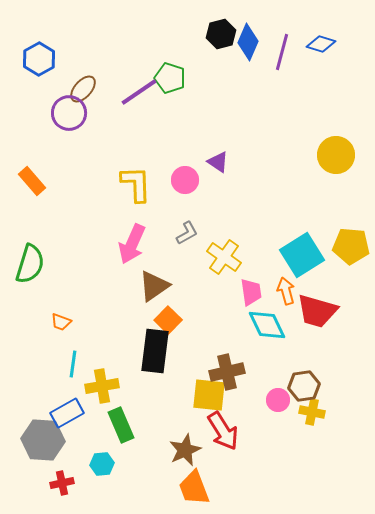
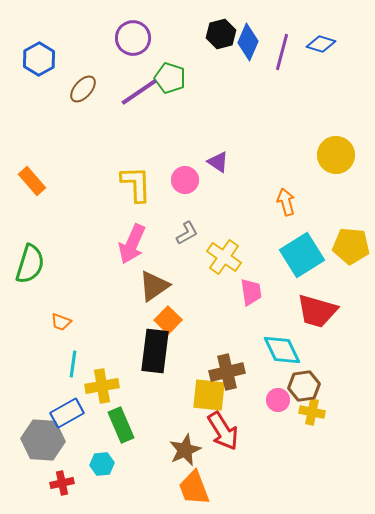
purple circle at (69, 113): moved 64 px right, 75 px up
orange arrow at (286, 291): moved 89 px up
cyan diamond at (267, 325): moved 15 px right, 25 px down
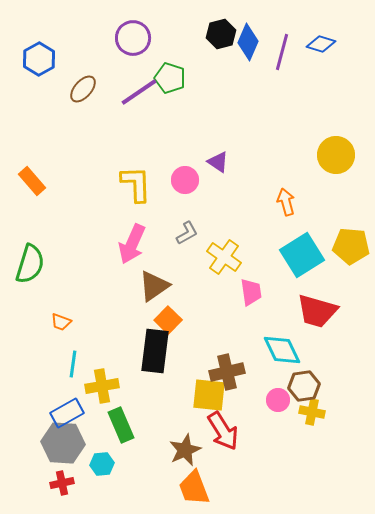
gray hexagon at (43, 440): moved 20 px right, 3 px down
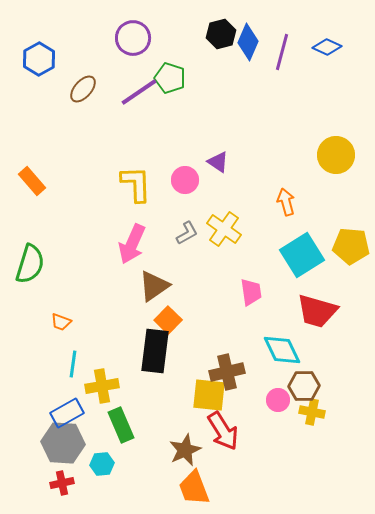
blue diamond at (321, 44): moved 6 px right, 3 px down; rotated 8 degrees clockwise
yellow cross at (224, 257): moved 28 px up
brown hexagon at (304, 386): rotated 8 degrees clockwise
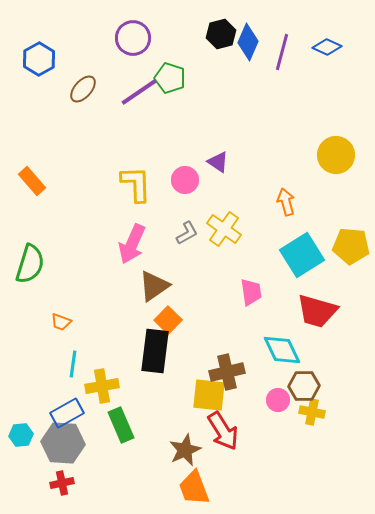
cyan hexagon at (102, 464): moved 81 px left, 29 px up
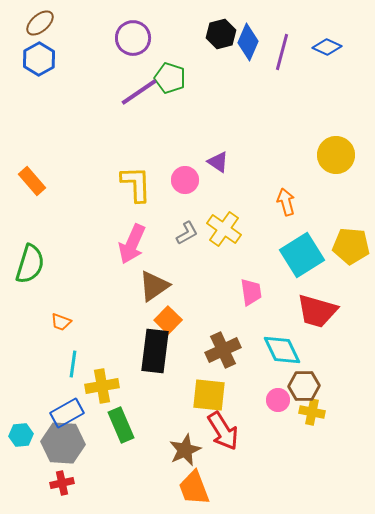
brown ellipse at (83, 89): moved 43 px left, 66 px up; rotated 8 degrees clockwise
brown cross at (227, 372): moved 4 px left, 22 px up; rotated 12 degrees counterclockwise
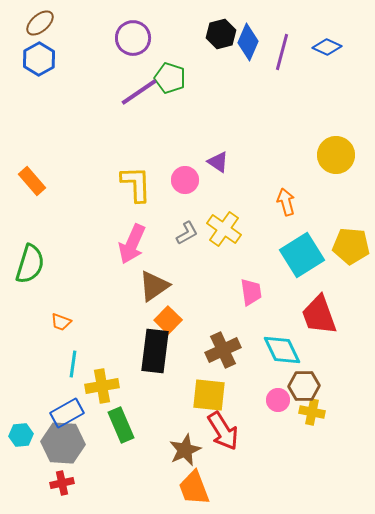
red trapezoid at (317, 311): moved 2 px right, 4 px down; rotated 54 degrees clockwise
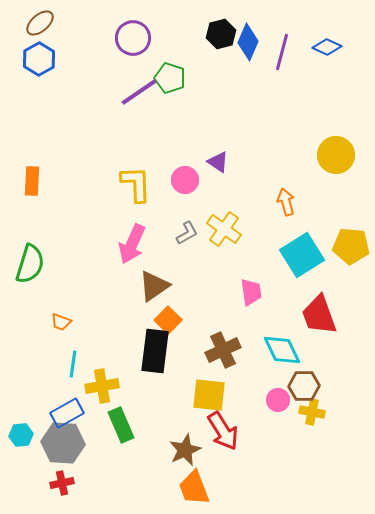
orange rectangle at (32, 181): rotated 44 degrees clockwise
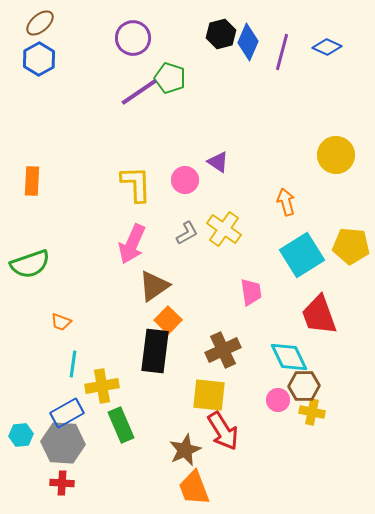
green semicircle at (30, 264): rotated 54 degrees clockwise
cyan diamond at (282, 350): moved 7 px right, 7 px down
red cross at (62, 483): rotated 15 degrees clockwise
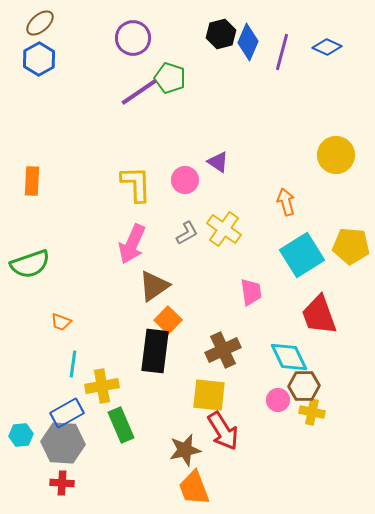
brown star at (185, 450): rotated 12 degrees clockwise
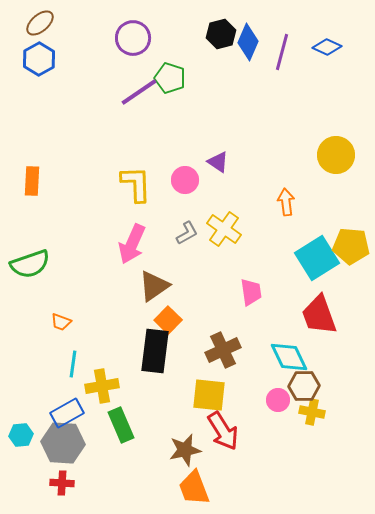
orange arrow at (286, 202): rotated 8 degrees clockwise
cyan square at (302, 255): moved 15 px right, 3 px down
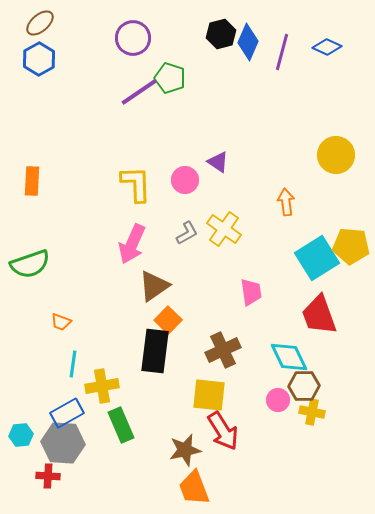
red cross at (62, 483): moved 14 px left, 7 px up
